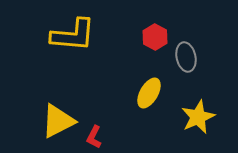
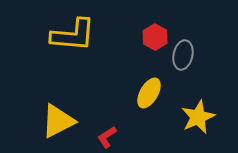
gray ellipse: moved 3 px left, 2 px up; rotated 24 degrees clockwise
red L-shape: moved 13 px right; rotated 30 degrees clockwise
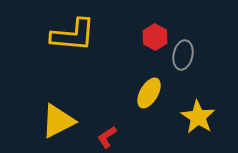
yellow star: rotated 16 degrees counterclockwise
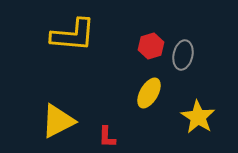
red hexagon: moved 4 px left, 9 px down; rotated 15 degrees clockwise
red L-shape: rotated 55 degrees counterclockwise
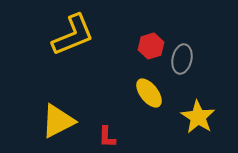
yellow L-shape: rotated 27 degrees counterclockwise
gray ellipse: moved 1 px left, 4 px down
yellow ellipse: rotated 68 degrees counterclockwise
